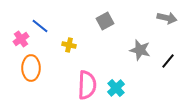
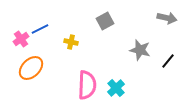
blue line: moved 3 px down; rotated 66 degrees counterclockwise
yellow cross: moved 2 px right, 3 px up
orange ellipse: rotated 45 degrees clockwise
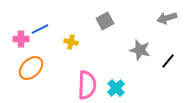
gray arrow: rotated 150 degrees clockwise
pink cross: rotated 35 degrees clockwise
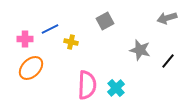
blue line: moved 10 px right
pink cross: moved 4 px right
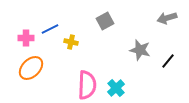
pink cross: moved 1 px right, 1 px up
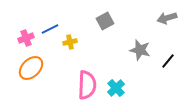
pink cross: rotated 21 degrees counterclockwise
yellow cross: moved 1 px left; rotated 24 degrees counterclockwise
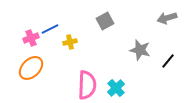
pink cross: moved 5 px right
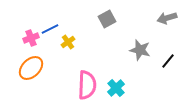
gray square: moved 2 px right, 2 px up
yellow cross: moved 2 px left; rotated 24 degrees counterclockwise
